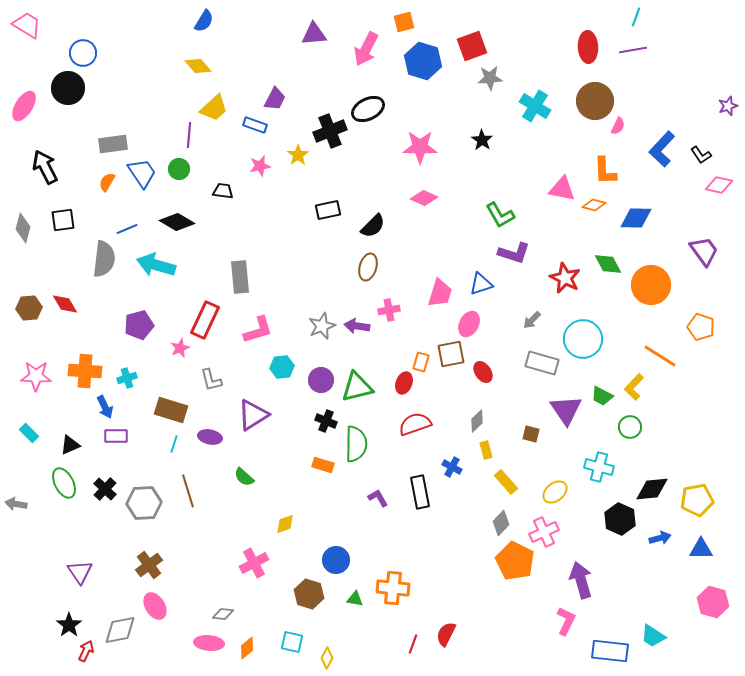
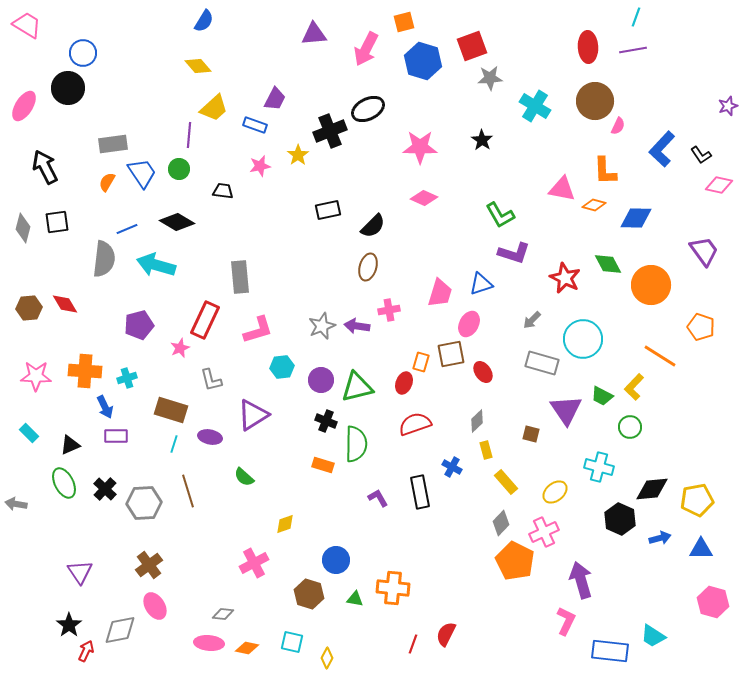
black square at (63, 220): moved 6 px left, 2 px down
orange diamond at (247, 648): rotated 50 degrees clockwise
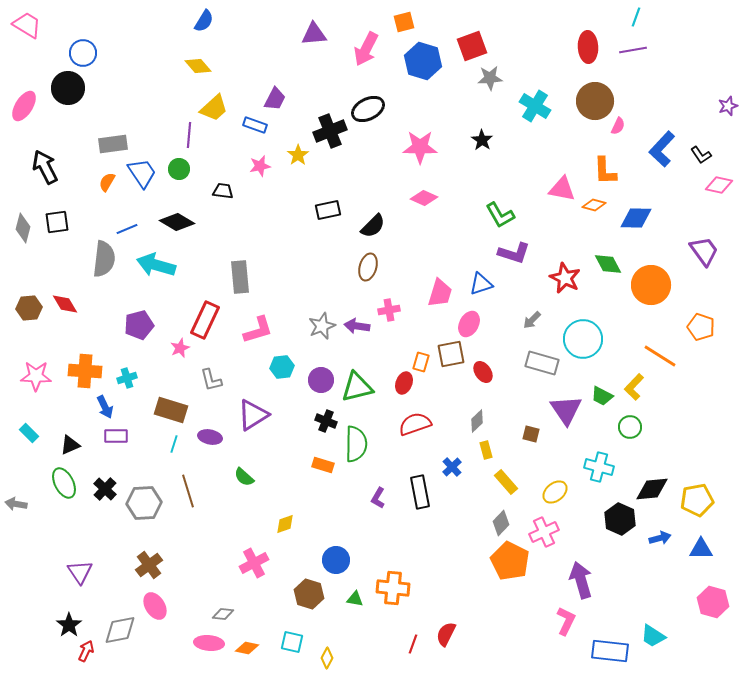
blue cross at (452, 467): rotated 18 degrees clockwise
purple L-shape at (378, 498): rotated 120 degrees counterclockwise
orange pentagon at (515, 561): moved 5 px left
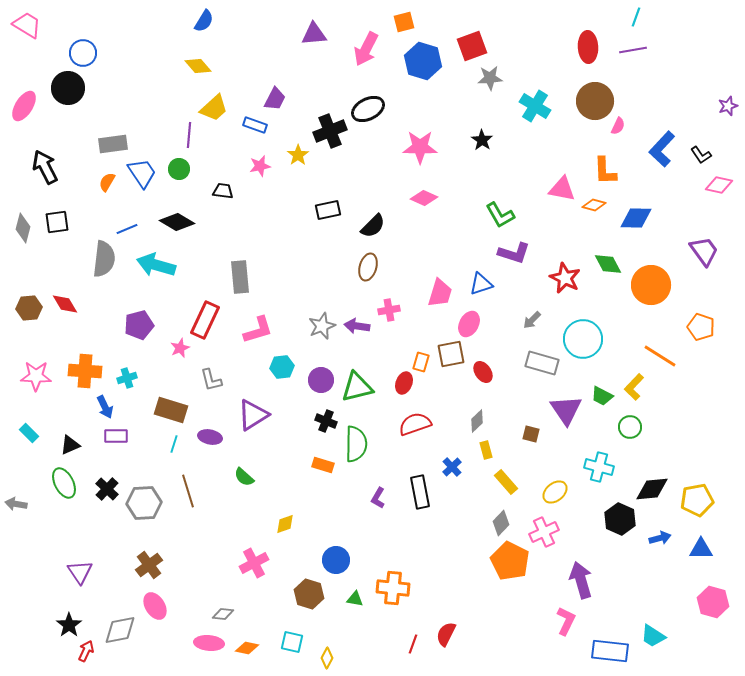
black cross at (105, 489): moved 2 px right
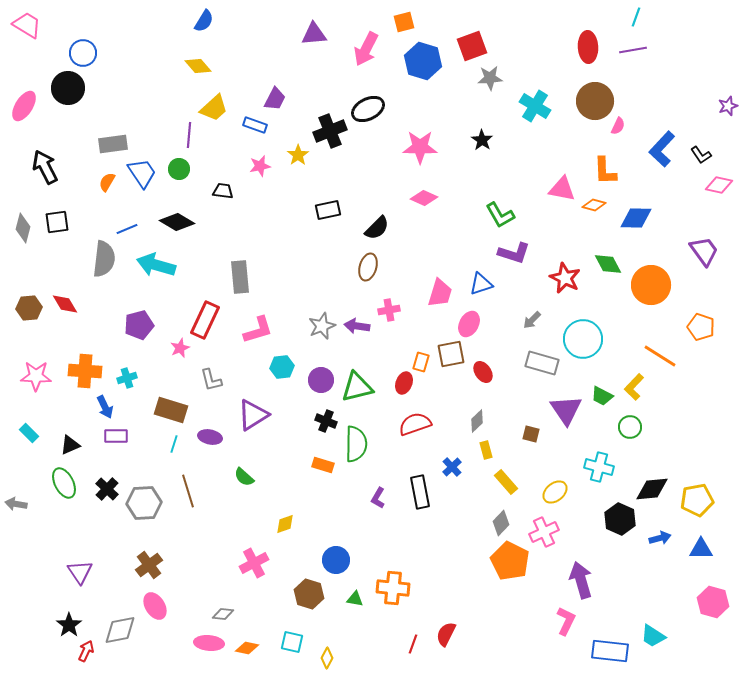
black semicircle at (373, 226): moved 4 px right, 2 px down
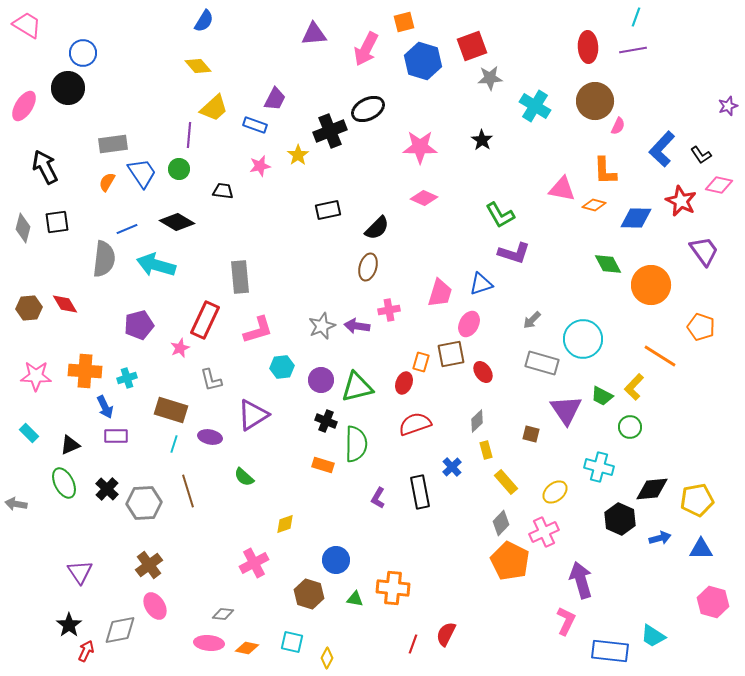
red star at (565, 278): moved 116 px right, 77 px up
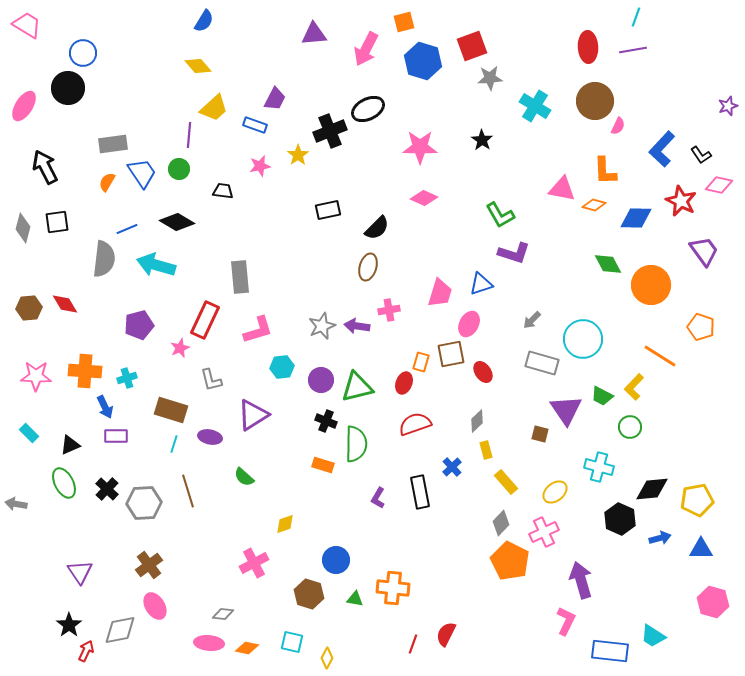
brown square at (531, 434): moved 9 px right
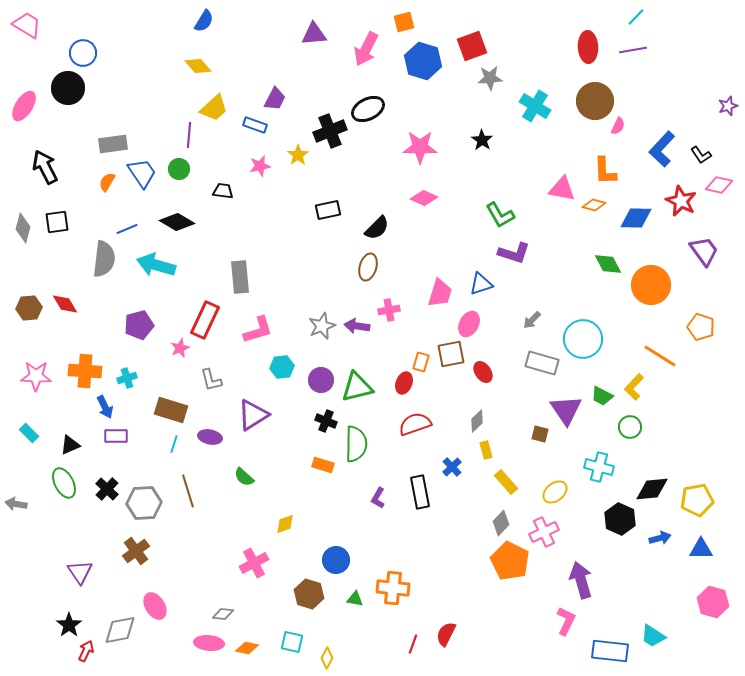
cyan line at (636, 17): rotated 24 degrees clockwise
brown cross at (149, 565): moved 13 px left, 14 px up
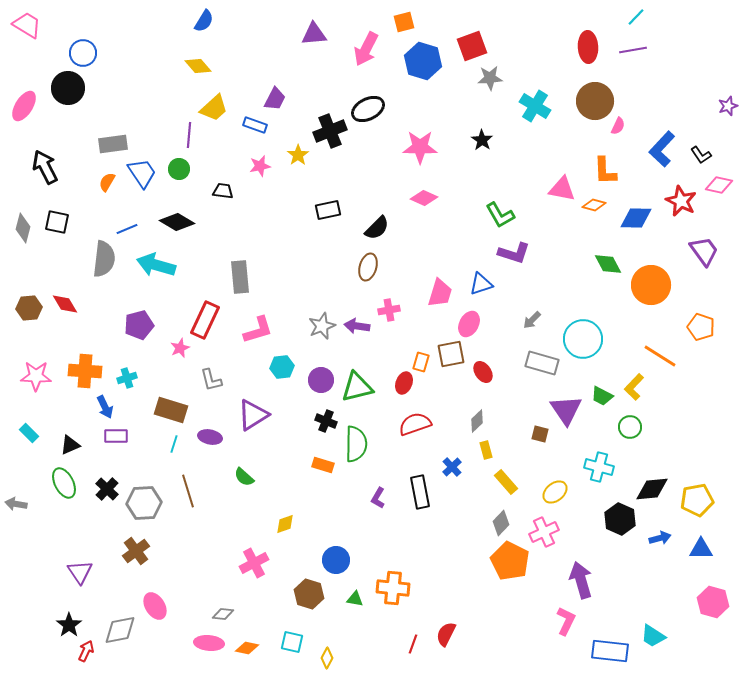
black square at (57, 222): rotated 20 degrees clockwise
